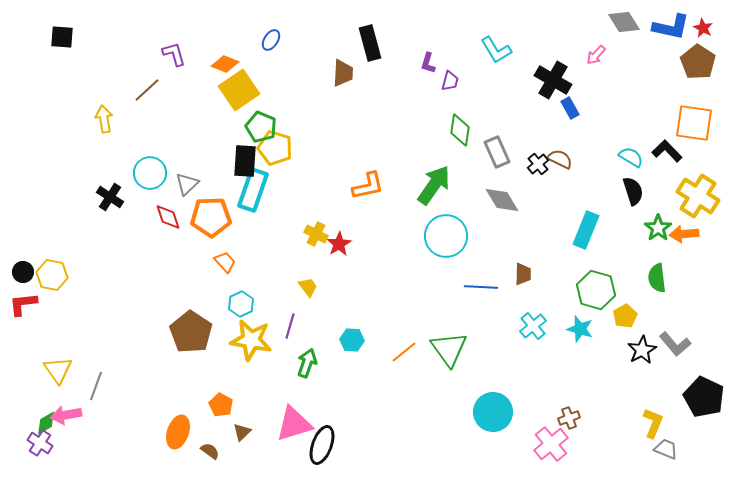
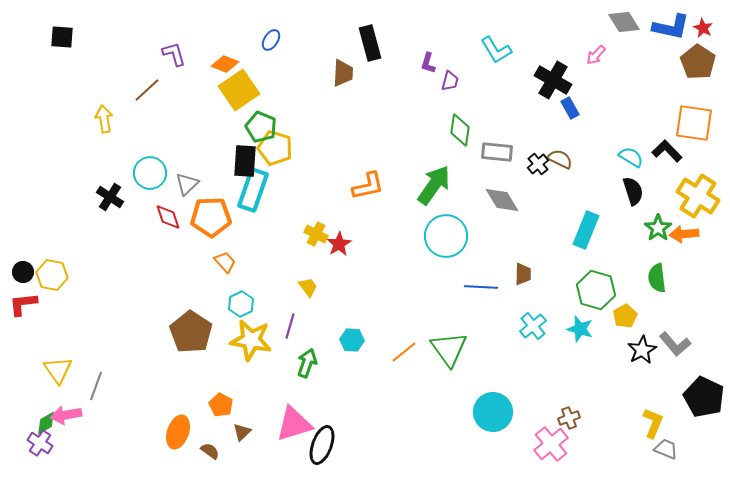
gray rectangle at (497, 152): rotated 60 degrees counterclockwise
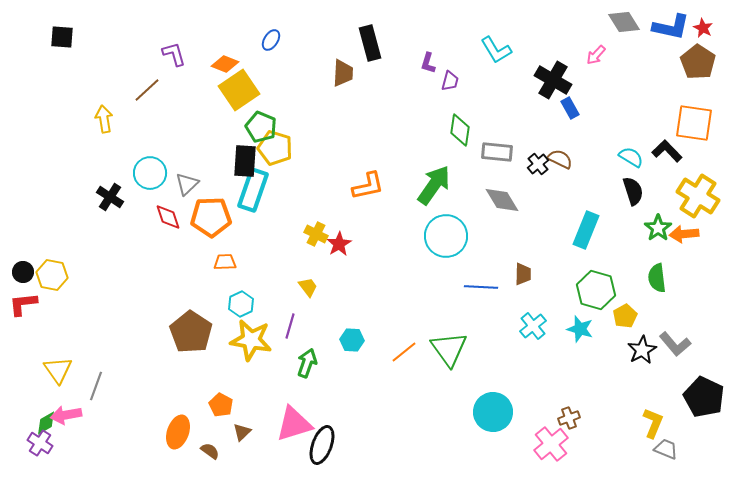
orange trapezoid at (225, 262): rotated 50 degrees counterclockwise
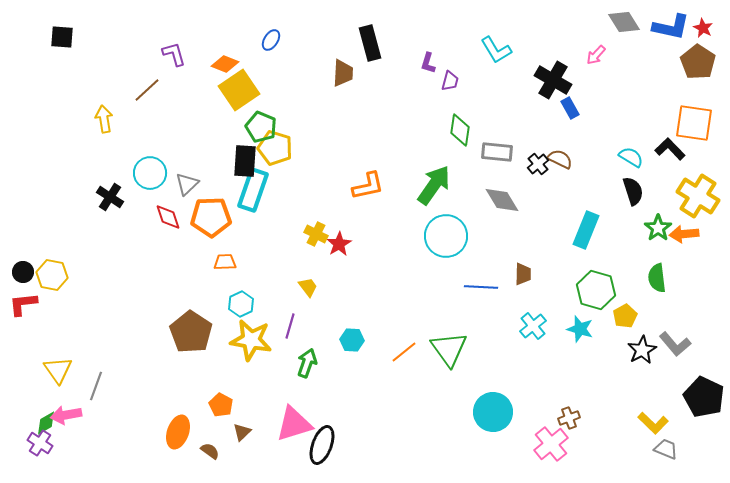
black L-shape at (667, 151): moved 3 px right, 2 px up
yellow L-shape at (653, 423): rotated 112 degrees clockwise
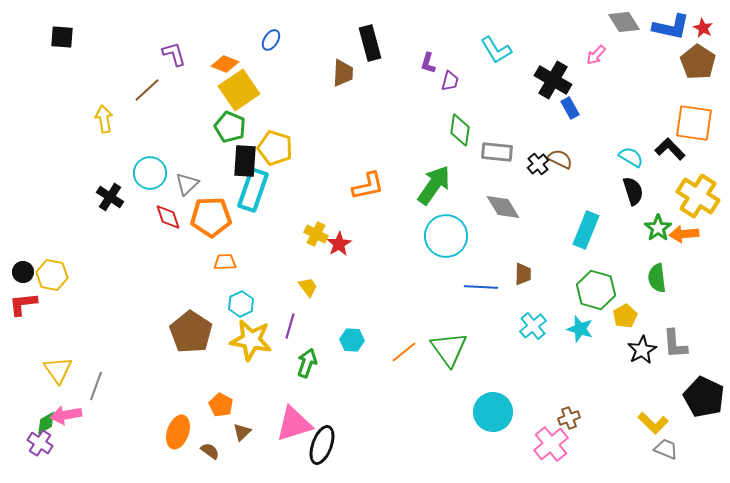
green pentagon at (261, 127): moved 31 px left
gray diamond at (502, 200): moved 1 px right, 7 px down
gray L-shape at (675, 344): rotated 36 degrees clockwise
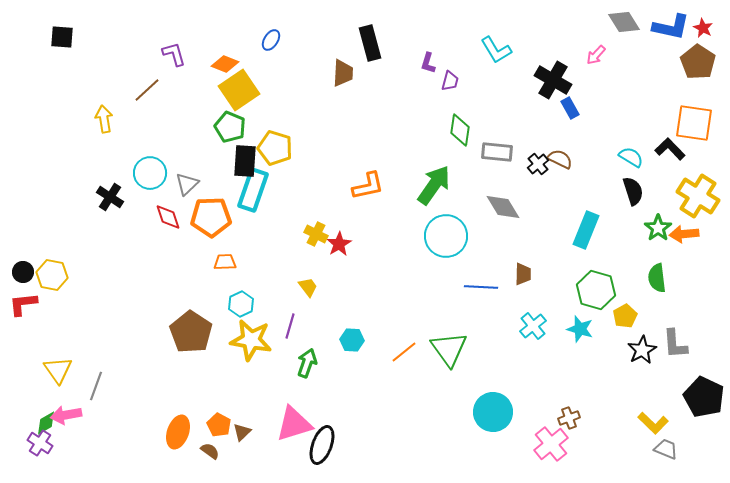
orange pentagon at (221, 405): moved 2 px left, 20 px down
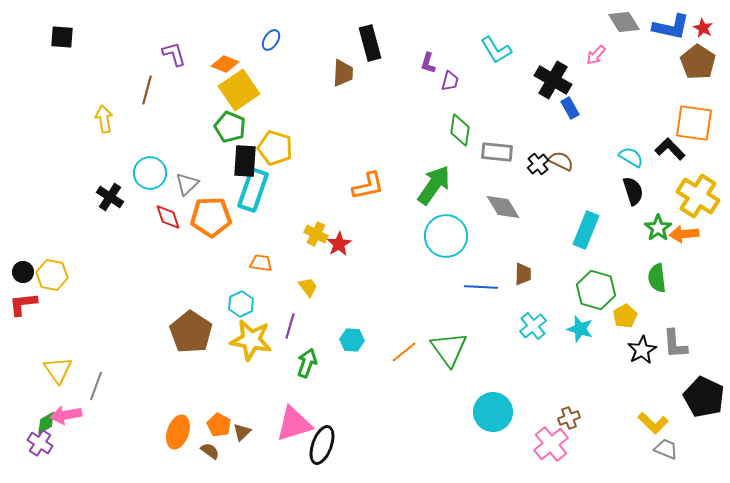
brown line at (147, 90): rotated 32 degrees counterclockwise
brown semicircle at (560, 159): moved 1 px right, 2 px down
orange trapezoid at (225, 262): moved 36 px right, 1 px down; rotated 10 degrees clockwise
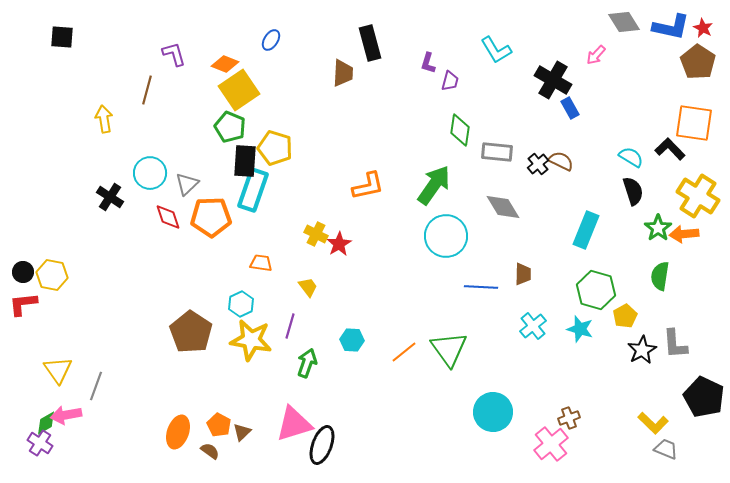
green semicircle at (657, 278): moved 3 px right, 2 px up; rotated 16 degrees clockwise
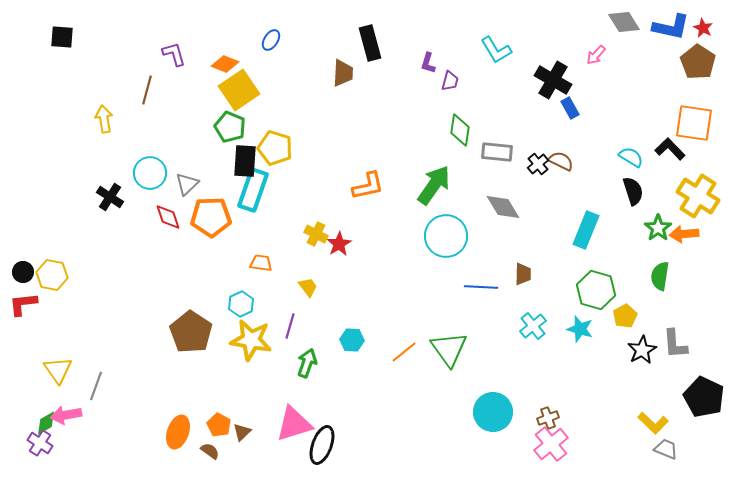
brown cross at (569, 418): moved 21 px left
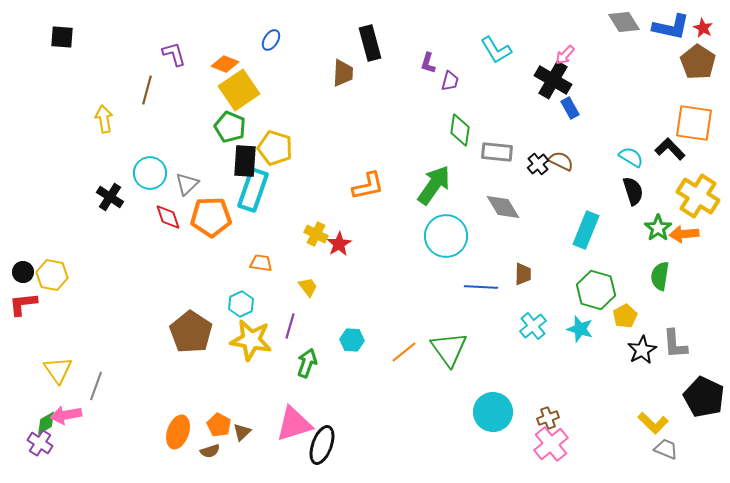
pink arrow at (596, 55): moved 31 px left
brown semicircle at (210, 451): rotated 126 degrees clockwise
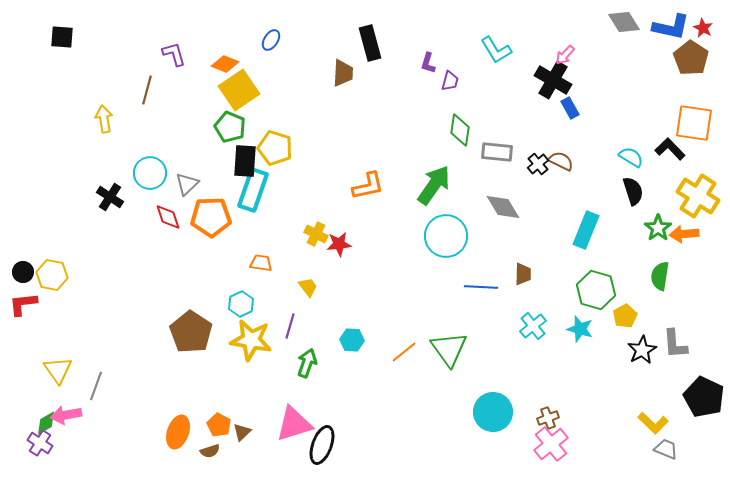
brown pentagon at (698, 62): moved 7 px left, 4 px up
red star at (339, 244): rotated 25 degrees clockwise
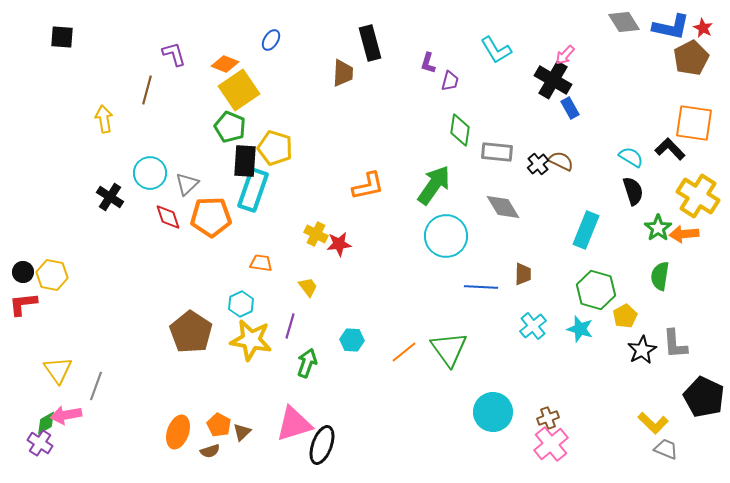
brown pentagon at (691, 58): rotated 12 degrees clockwise
